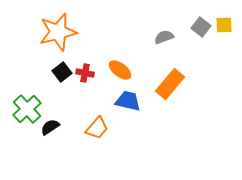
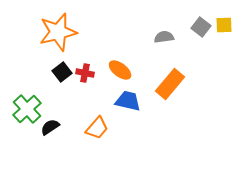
gray semicircle: rotated 12 degrees clockwise
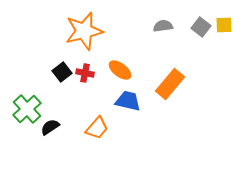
orange star: moved 26 px right, 1 px up
gray semicircle: moved 1 px left, 11 px up
